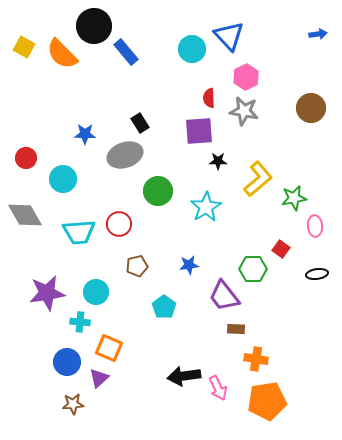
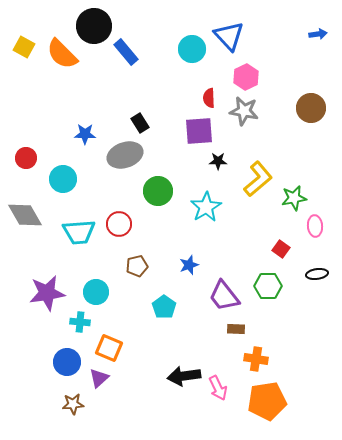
blue star at (189, 265): rotated 12 degrees counterclockwise
green hexagon at (253, 269): moved 15 px right, 17 px down
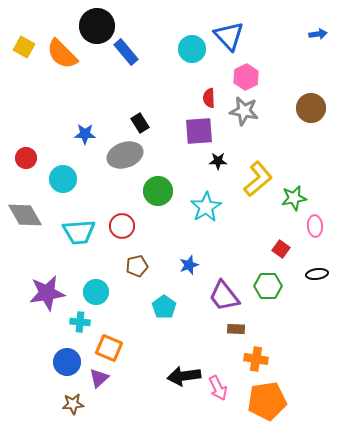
black circle at (94, 26): moved 3 px right
red circle at (119, 224): moved 3 px right, 2 px down
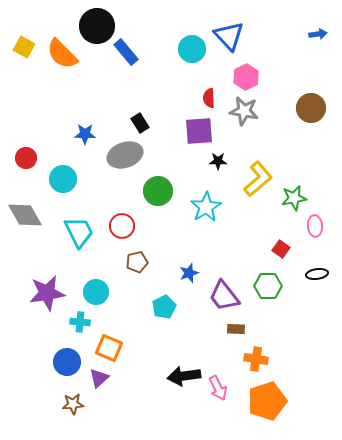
cyan trapezoid at (79, 232): rotated 112 degrees counterclockwise
blue star at (189, 265): moved 8 px down
brown pentagon at (137, 266): moved 4 px up
cyan pentagon at (164, 307): rotated 10 degrees clockwise
orange pentagon at (267, 401): rotated 9 degrees counterclockwise
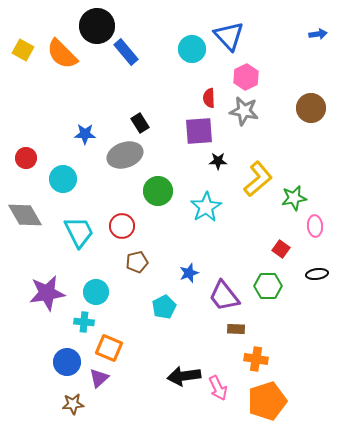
yellow square at (24, 47): moved 1 px left, 3 px down
cyan cross at (80, 322): moved 4 px right
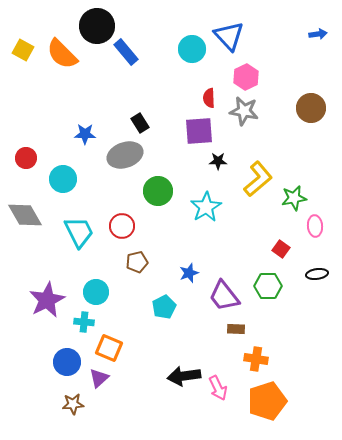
purple star at (47, 293): moved 7 px down; rotated 18 degrees counterclockwise
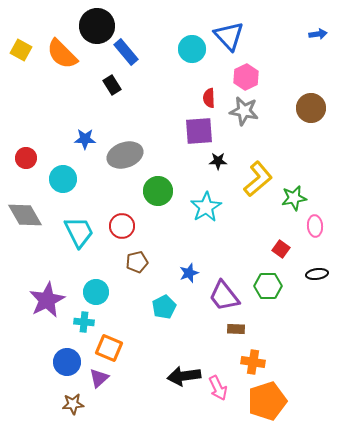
yellow square at (23, 50): moved 2 px left
black rectangle at (140, 123): moved 28 px left, 38 px up
blue star at (85, 134): moved 5 px down
orange cross at (256, 359): moved 3 px left, 3 px down
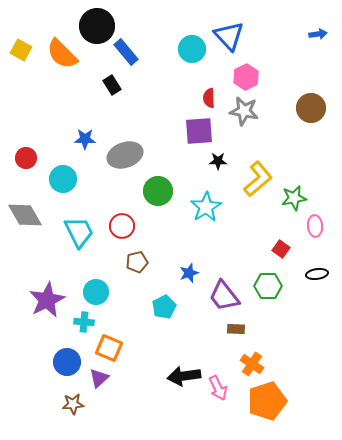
orange cross at (253, 362): moved 1 px left, 2 px down; rotated 25 degrees clockwise
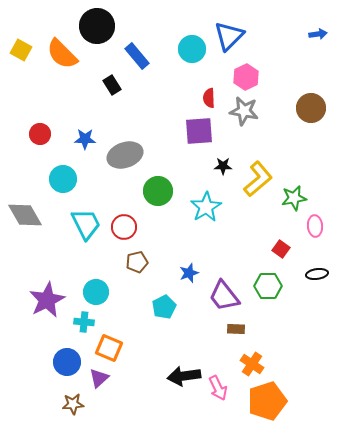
blue triangle at (229, 36): rotated 28 degrees clockwise
blue rectangle at (126, 52): moved 11 px right, 4 px down
red circle at (26, 158): moved 14 px right, 24 px up
black star at (218, 161): moved 5 px right, 5 px down
red circle at (122, 226): moved 2 px right, 1 px down
cyan trapezoid at (79, 232): moved 7 px right, 8 px up
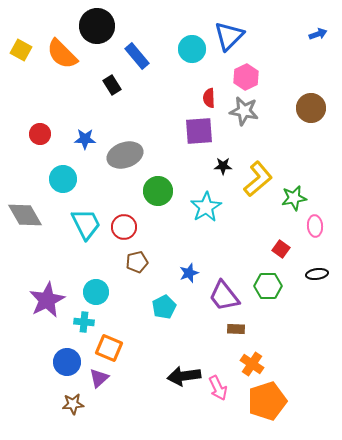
blue arrow at (318, 34): rotated 12 degrees counterclockwise
